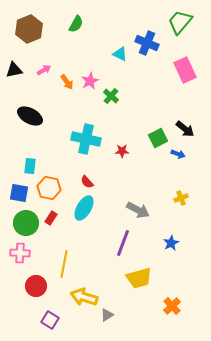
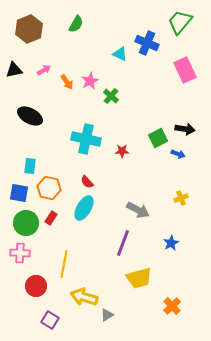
black arrow: rotated 30 degrees counterclockwise
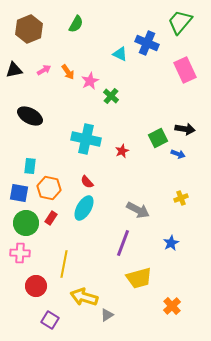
orange arrow: moved 1 px right, 10 px up
red star: rotated 24 degrees counterclockwise
